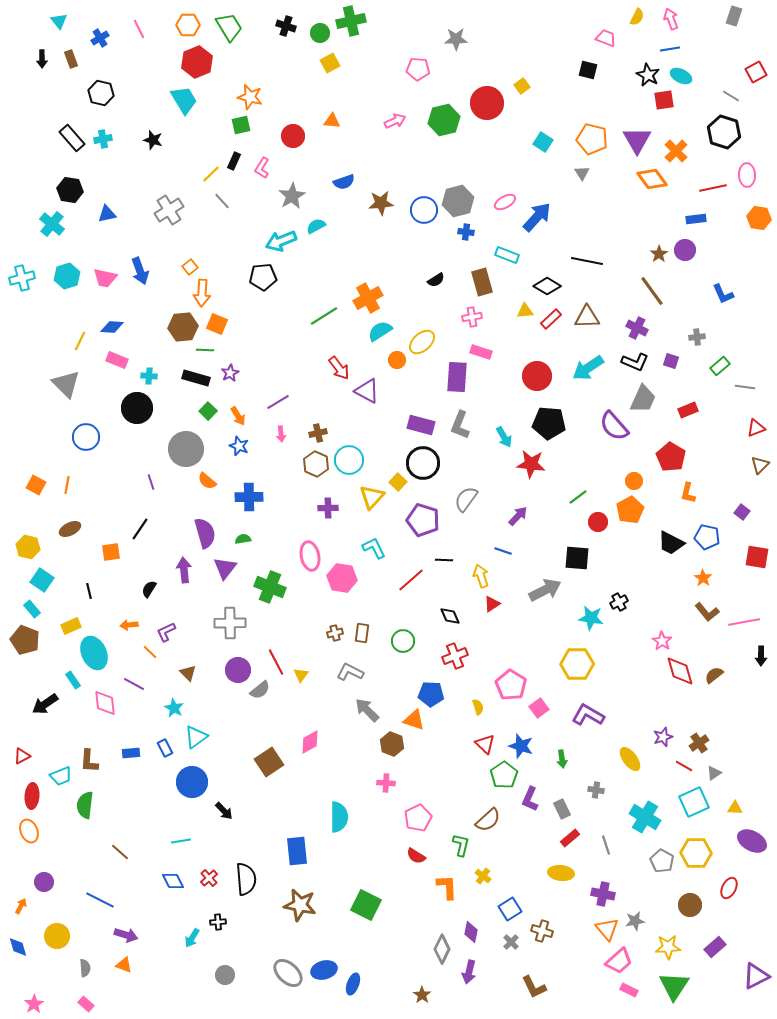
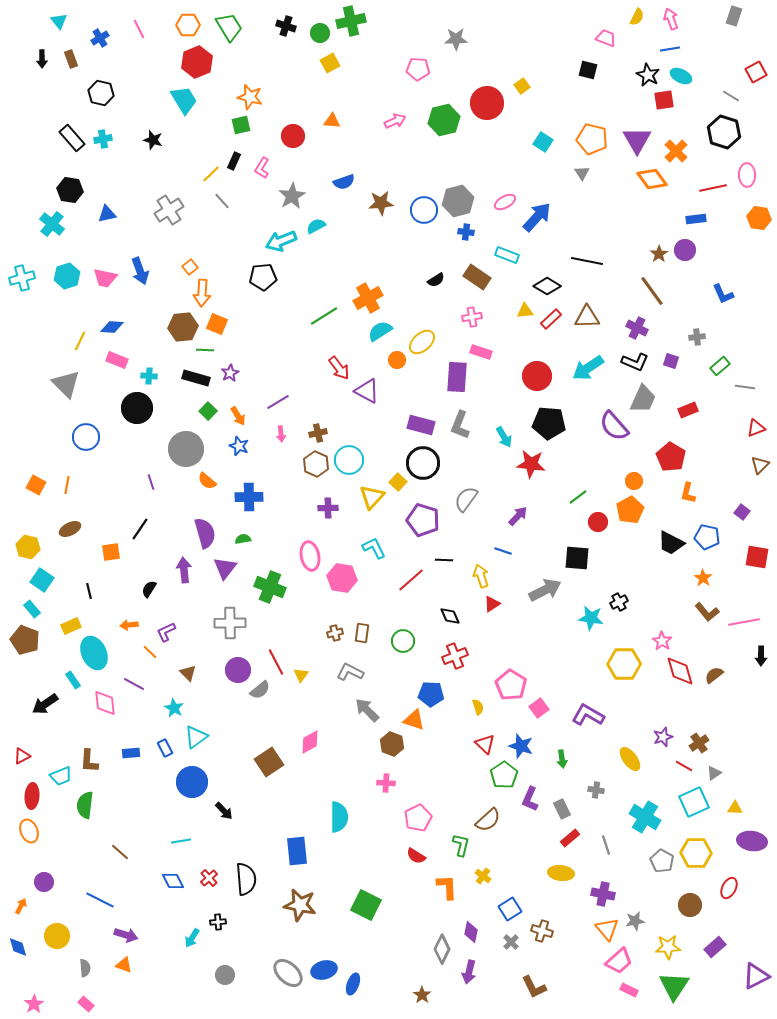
brown rectangle at (482, 282): moved 5 px left, 5 px up; rotated 40 degrees counterclockwise
yellow hexagon at (577, 664): moved 47 px right
purple ellipse at (752, 841): rotated 20 degrees counterclockwise
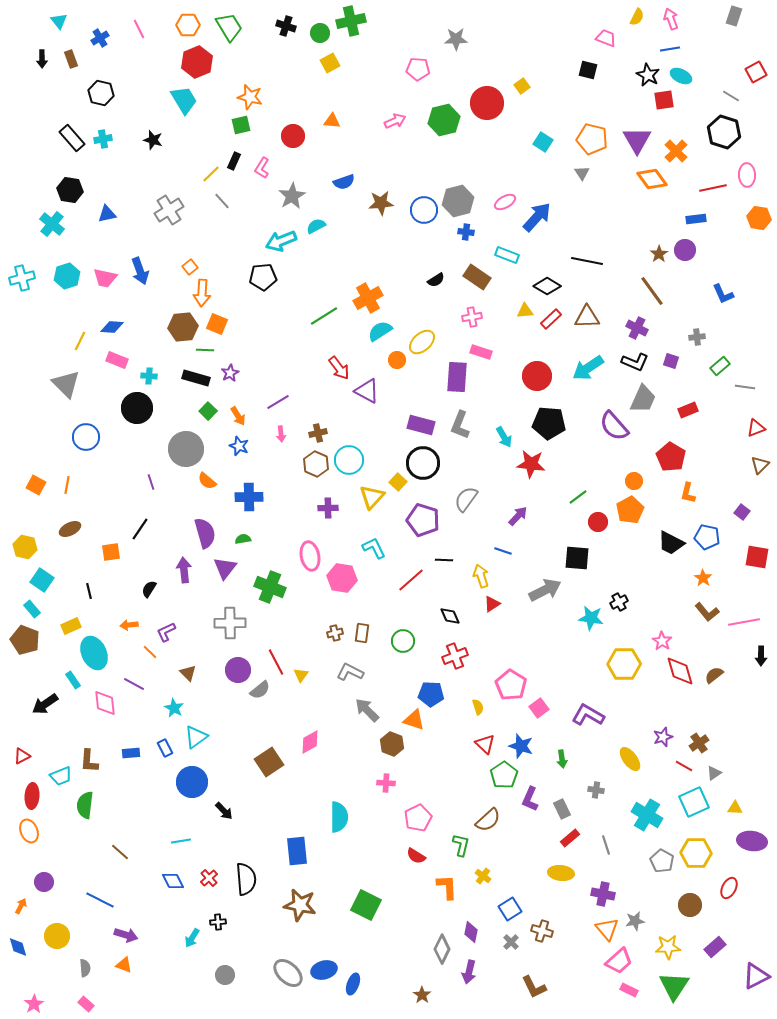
yellow hexagon at (28, 547): moved 3 px left
cyan cross at (645, 817): moved 2 px right, 2 px up
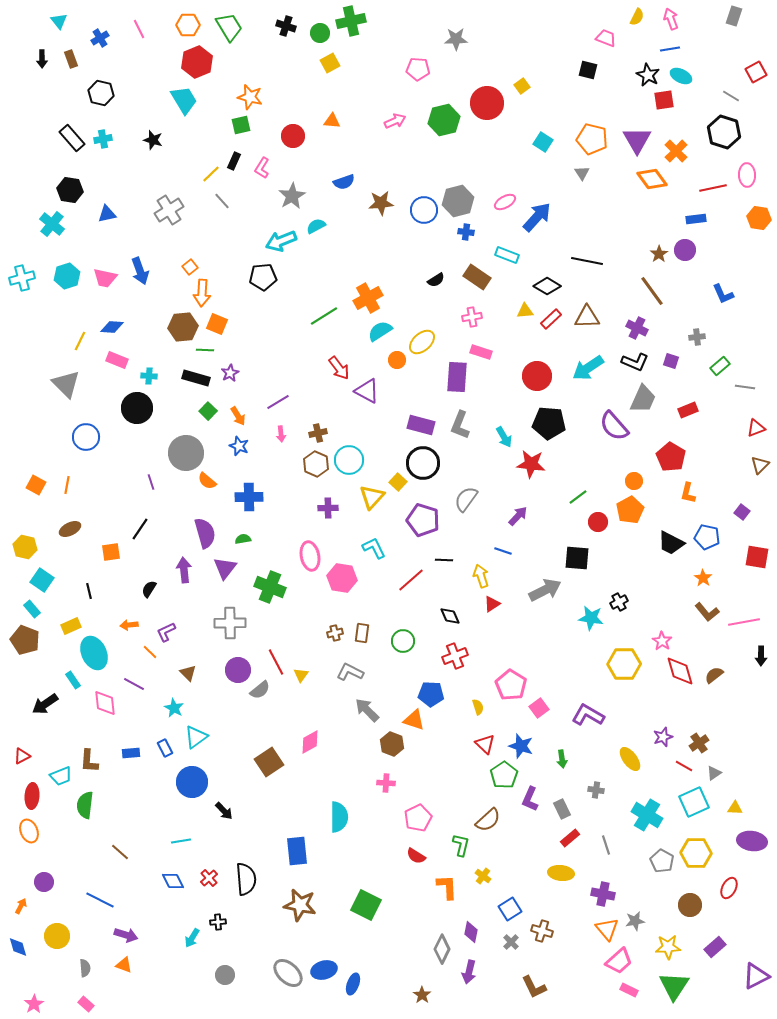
gray circle at (186, 449): moved 4 px down
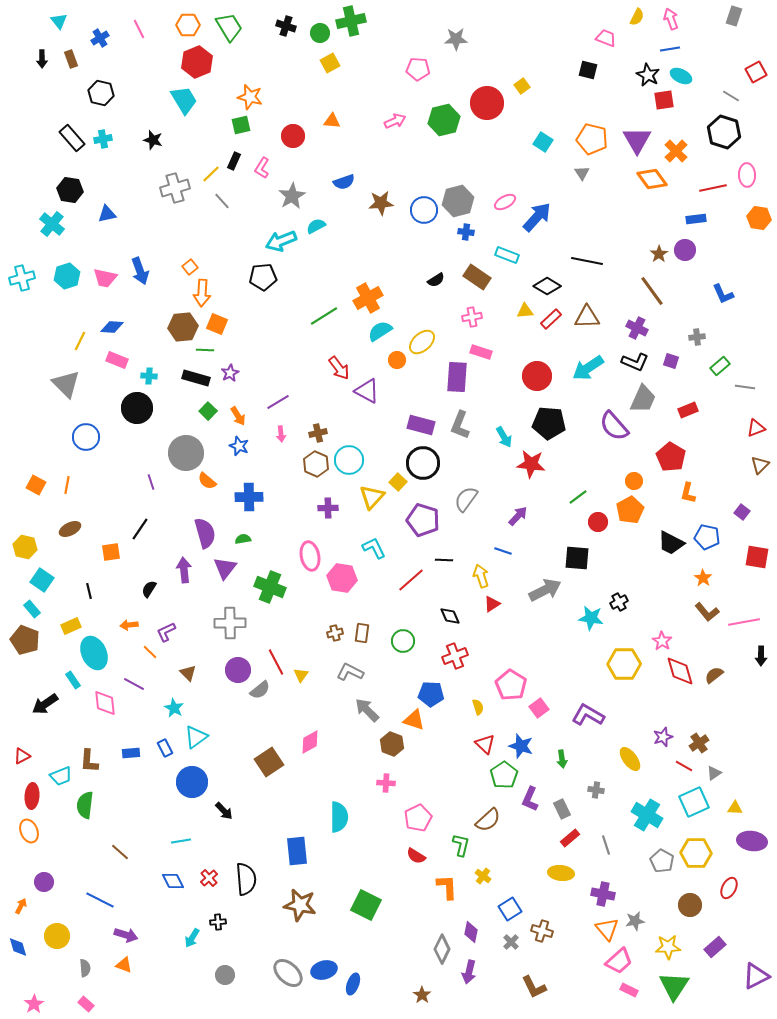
gray cross at (169, 210): moved 6 px right, 22 px up; rotated 16 degrees clockwise
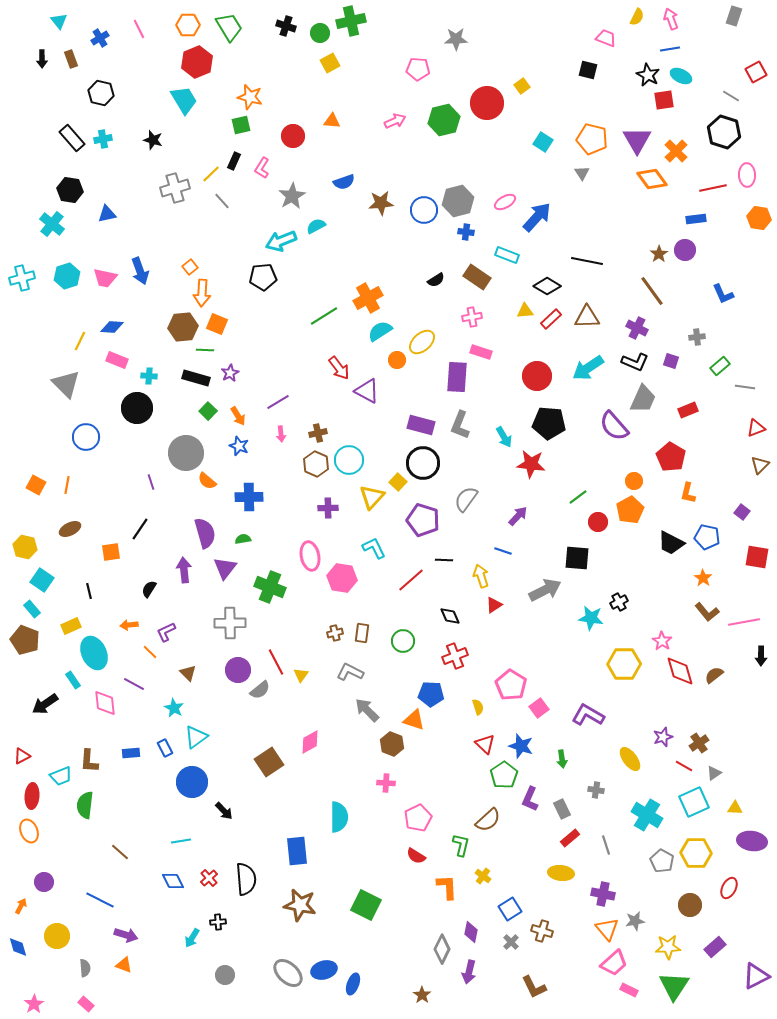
red triangle at (492, 604): moved 2 px right, 1 px down
pink trapezoid at (619, 961): moved 5 px left, 2 px down
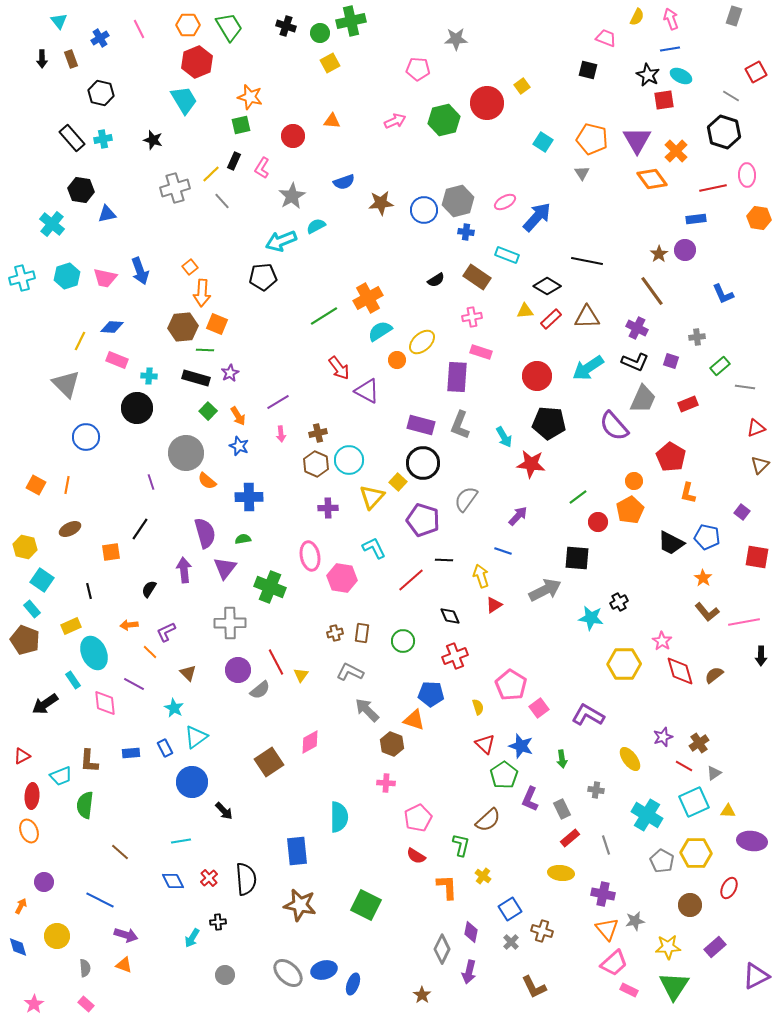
black hexagon at (70, 190): moved 11 px right
red rectangle at (688, 410): moved 6 px up
yellow triangle at (735, 808): moved 7 px left, 3 px down
